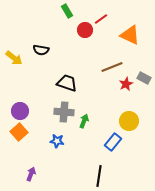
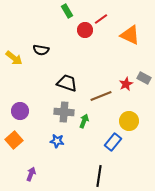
brown line: moved 11 px left, 29 px down
orange square: moved 5 px left, 8 px down
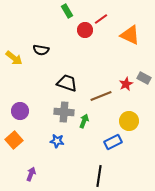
blue rectangle: rotated 24 degrees clockwise
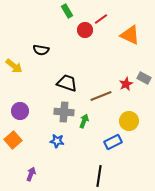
yellow arrow: moved 8 px down
orange square: moved 1 px left
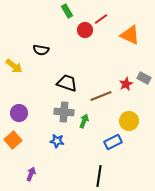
purple circle: moved 1 px left, 2 px down
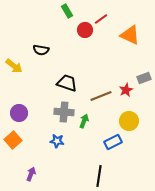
gray rectangle: rotated 48 degrees counterclockwise
red star: moved 6 px down
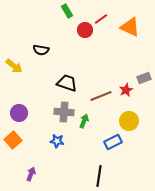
orange triangle: moved 8 px up
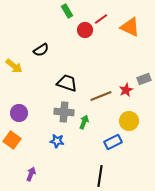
black semicircle: rotated 42 degrees counterclockwise
gray rectangle: moved 1 px down
green arrow: moved 1 px down
orange square: moved 1 px left; rotated 12 degrees counterclockwise
black line: moved 1 px right
